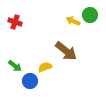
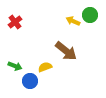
red cross: rotated 32 degrees clockwise
green arrow: rotated 16 degrees counterclockwise
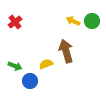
green circle: moved 2 px right, 6 px down
brown arrow: rotated 145 degrees counterclockwise
yellow semicircle: moved 1 px right, 3 px up
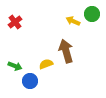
green circle: moved 7 px up
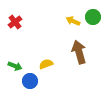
green circle: moved 1 px right, 3 px down
brown arrow: moved 13 px right, 1 px down
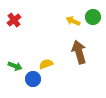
red cross: moved 1 px left, 2 px up
blue circle: moved 3 px right, 2 px up
